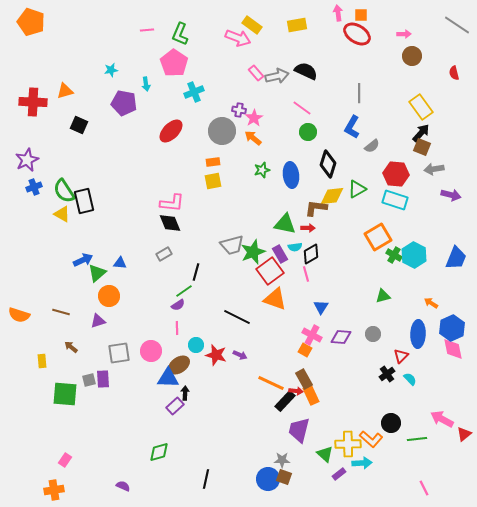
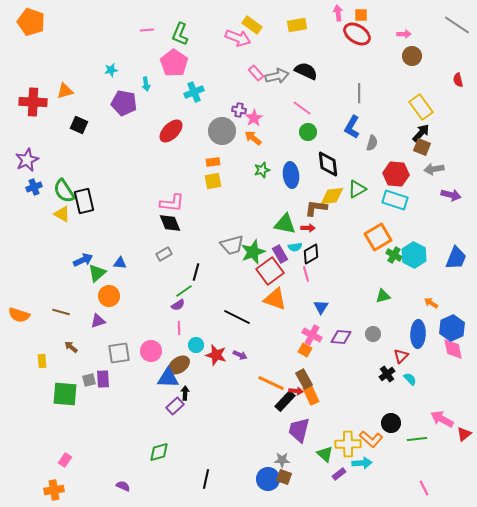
red semicircle at (454, 73): moved 4 px right, 7 px down
gray semicircle at (372, 146): moved 3 px up; rotated 35 degrees counterclockwise
black diamond at (328, 164): rotated 24 degrees counterclockwise
pink line at (177, 328): moved 2 px right
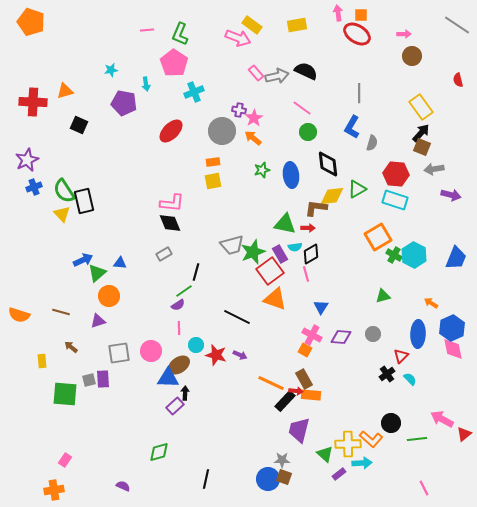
yellow triangle at (62, 214): rotated 18 degrees clockwise
orange rectangle at (311, 395): rotated 60 degrees counterclockwise
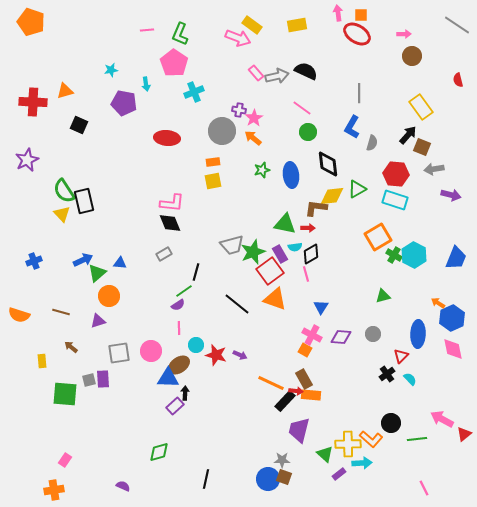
red ellipse at (171, 131): moved 4 px left, 7 px down; rotated 50 degrees clockwise
black arrow at (421, 133): moved 13 px left, 2 px down
blue cross at (34, 187): moved 74 px down
orange arrow at (431, 303): moved 7 px right
black line at (237, 317): moved 13 px up; rotated 12 degrees clockwise
blue hexagon at (452, 328): moved 10 px up
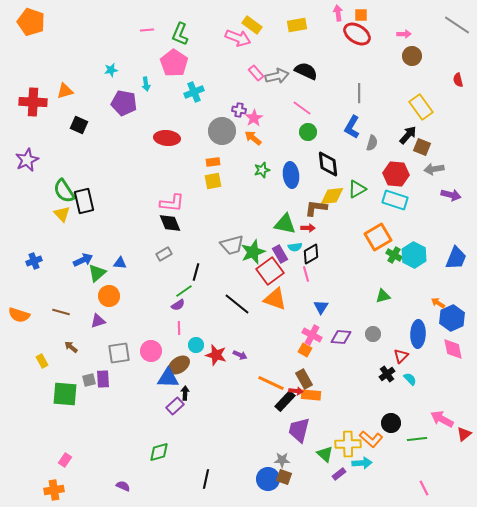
yellow rectangle at (42, 361): rotated 24 degrees counterclockwise
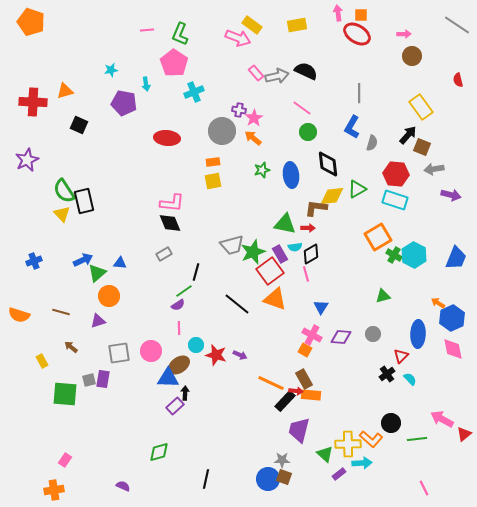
purple rectangle at (103, 379): rotated 12 degrees clockwise
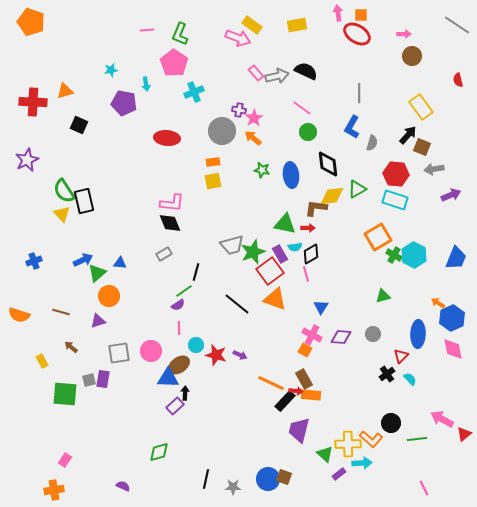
green star at (262, 170): rotated 28 degrees clockwise
purple arrow at (451, 195): rotated 36 degrees counterclockwise
gray star at (282, 460): moved 49 px left, 27 px down
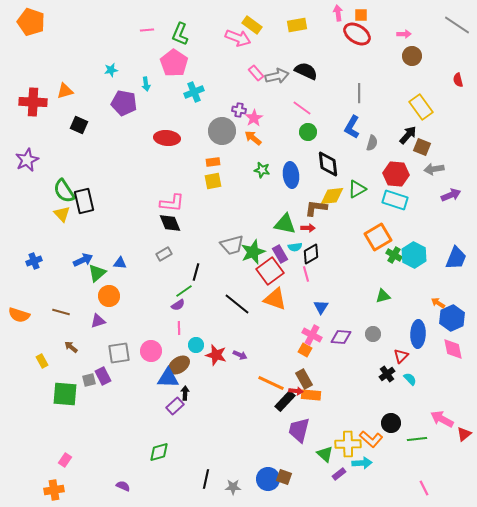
purple rectangle at (103, 379): moved 3 px up; rotated 36 degrees counterclockwise
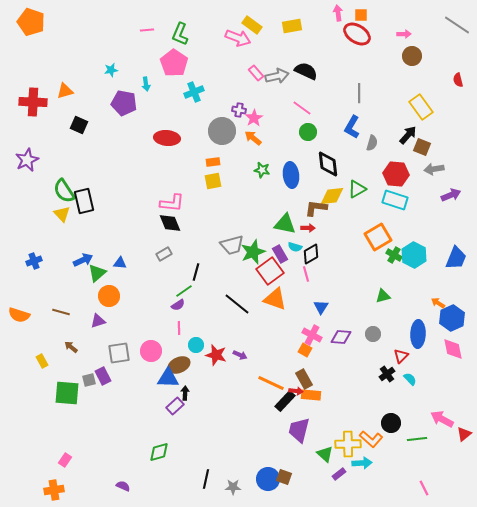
yellow rectangle at (297, 25): moved 5 px left, 1 px down
cyan semicircle at (295, 247): rotated 24 degrees clockwise
brown ellipse at (179, 365): rotated 10 degrees clockwise
green square at (65, 394): moved 2 px right, 1 px up
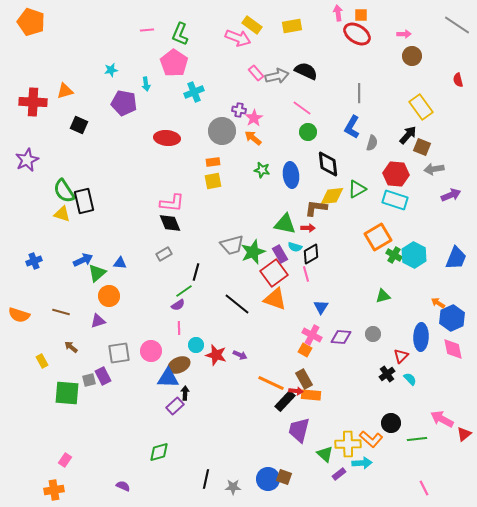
yellow triangle at (62, 214): rotated 30 degrees counterclockwise
red square at (270, 271): moved 4 px right, 2 px down
blue ellipse at (418, 334): moved 3 px right, 3 px down
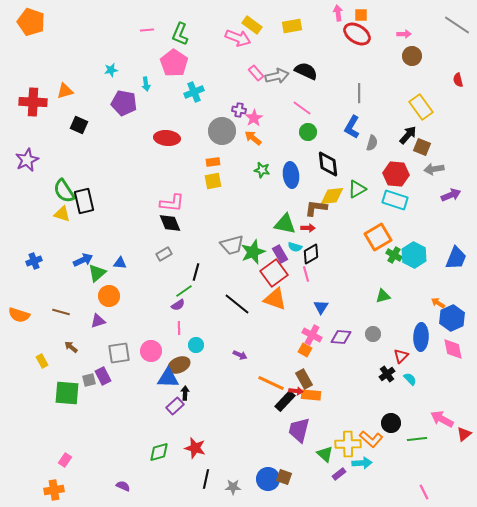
red star at (216, 355): moved 21 px left, 93 px down
pink line at (424, 488): moved 4 px down
